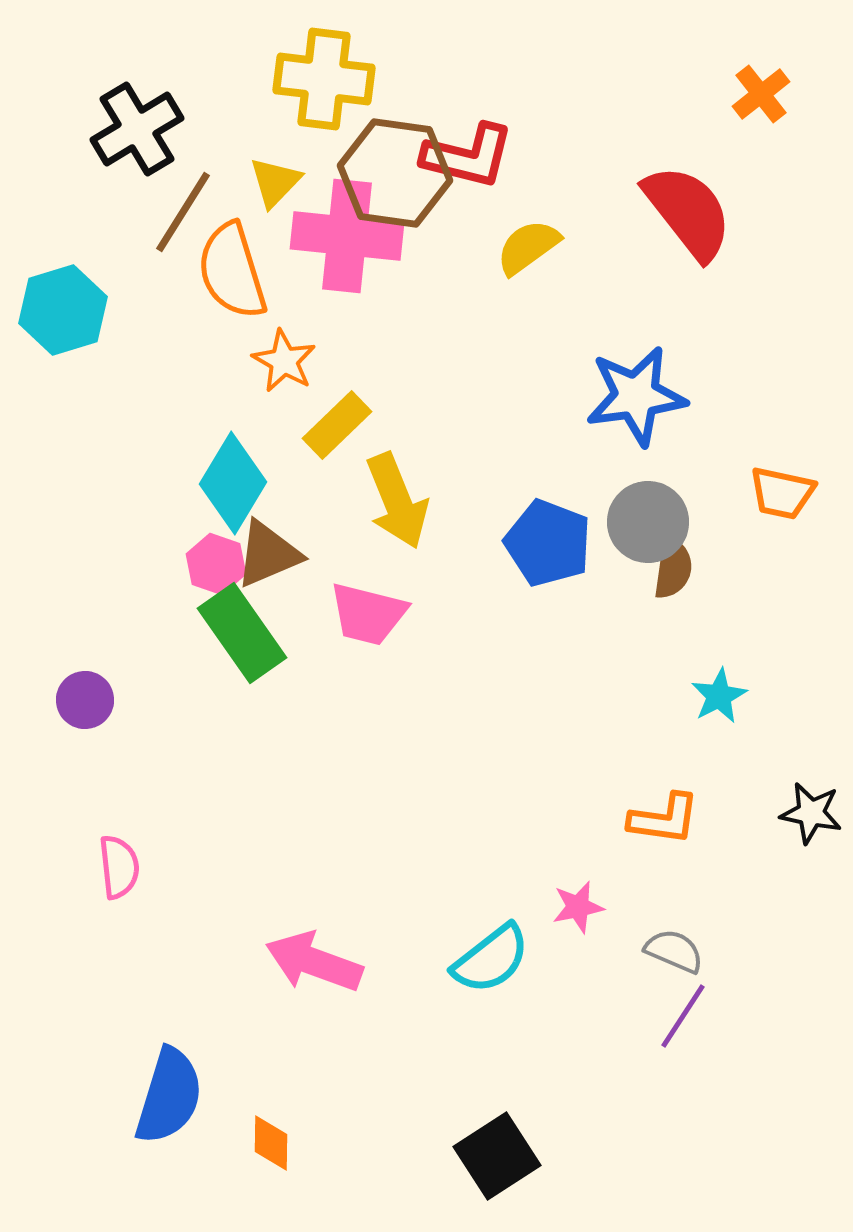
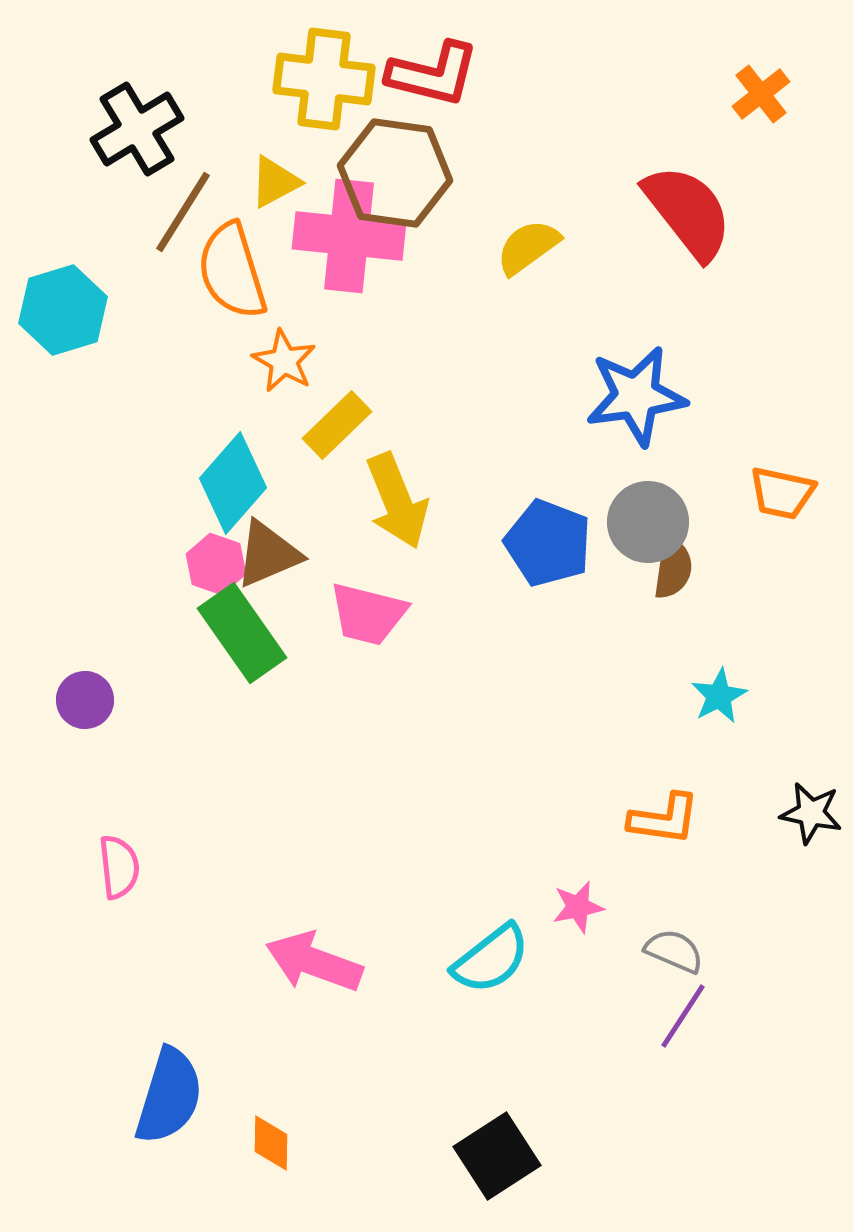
red L-shape: moved 35 px left, 82 px up
yellow triangle: rotated 18 degrees clockwise
pink cross: moved 2 px right
cyan diamond: rotated 10 degrees clockwise
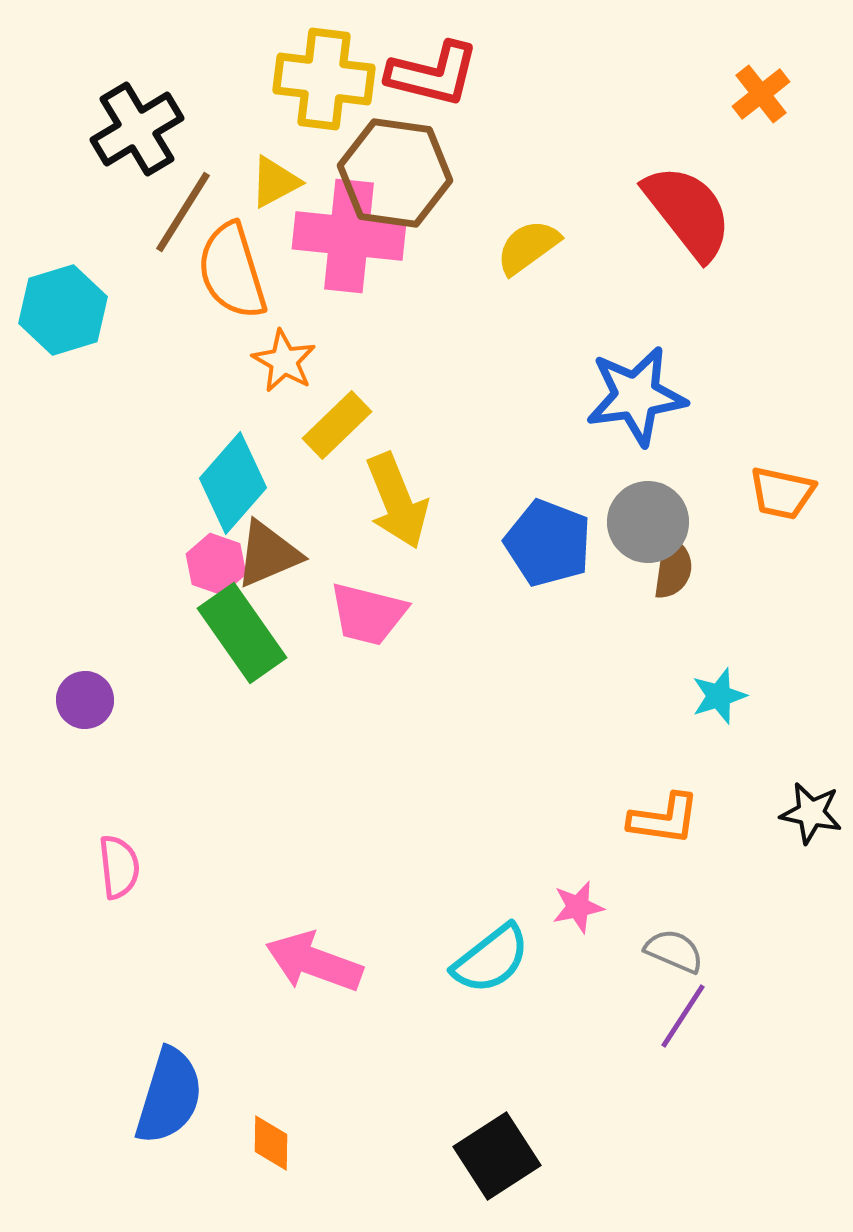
cyan star: rotated 10 degrees clockwise
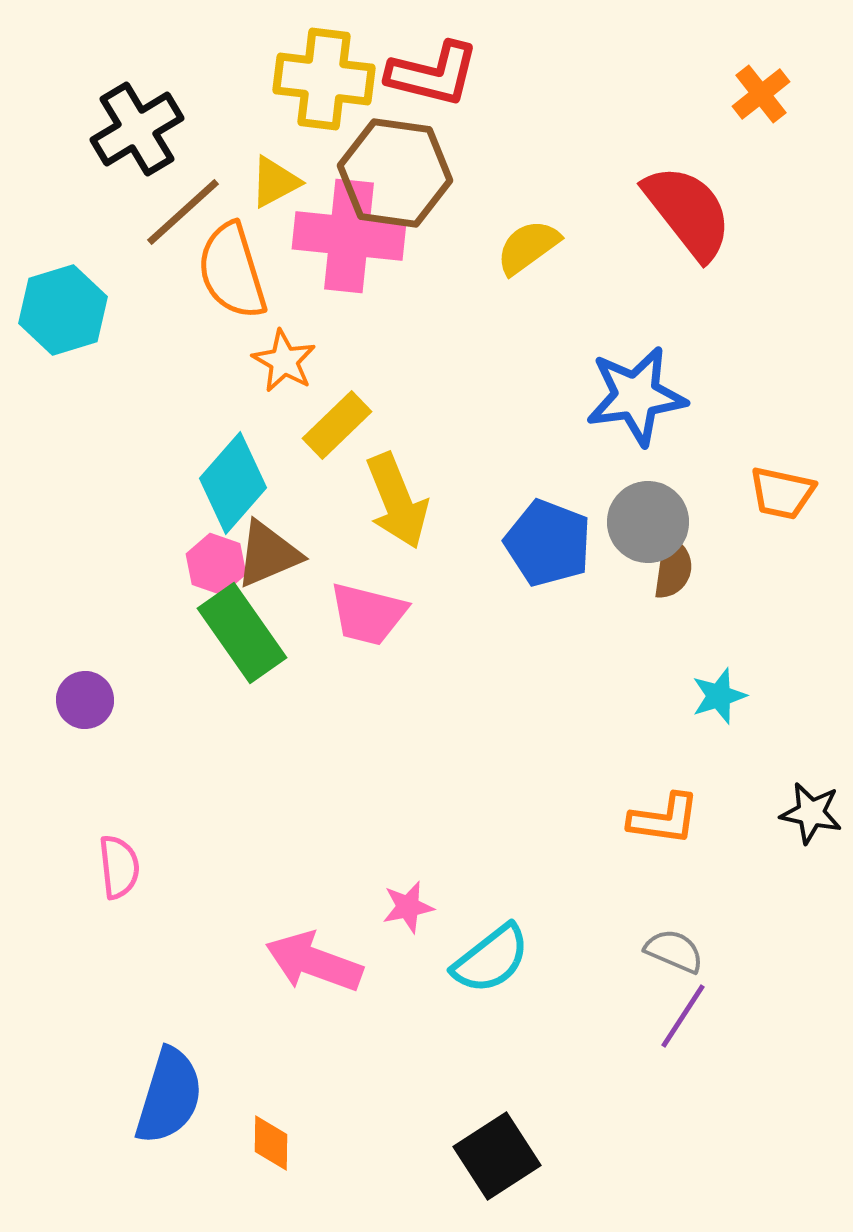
brown line: rotated 16 degrees clockwise
pink star: moved 170 px left
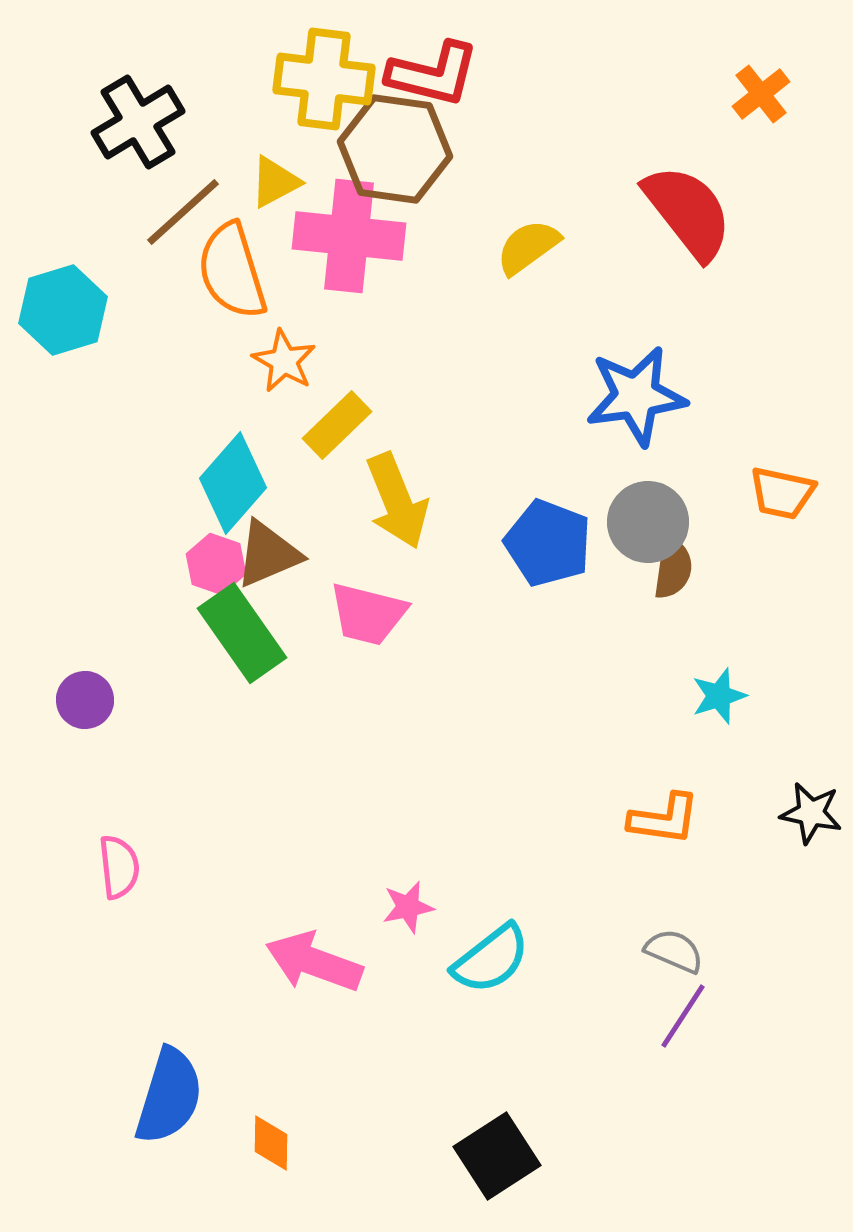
black cross: moved 1 px right, 7 px up
brown hexagon: moved 24 px up
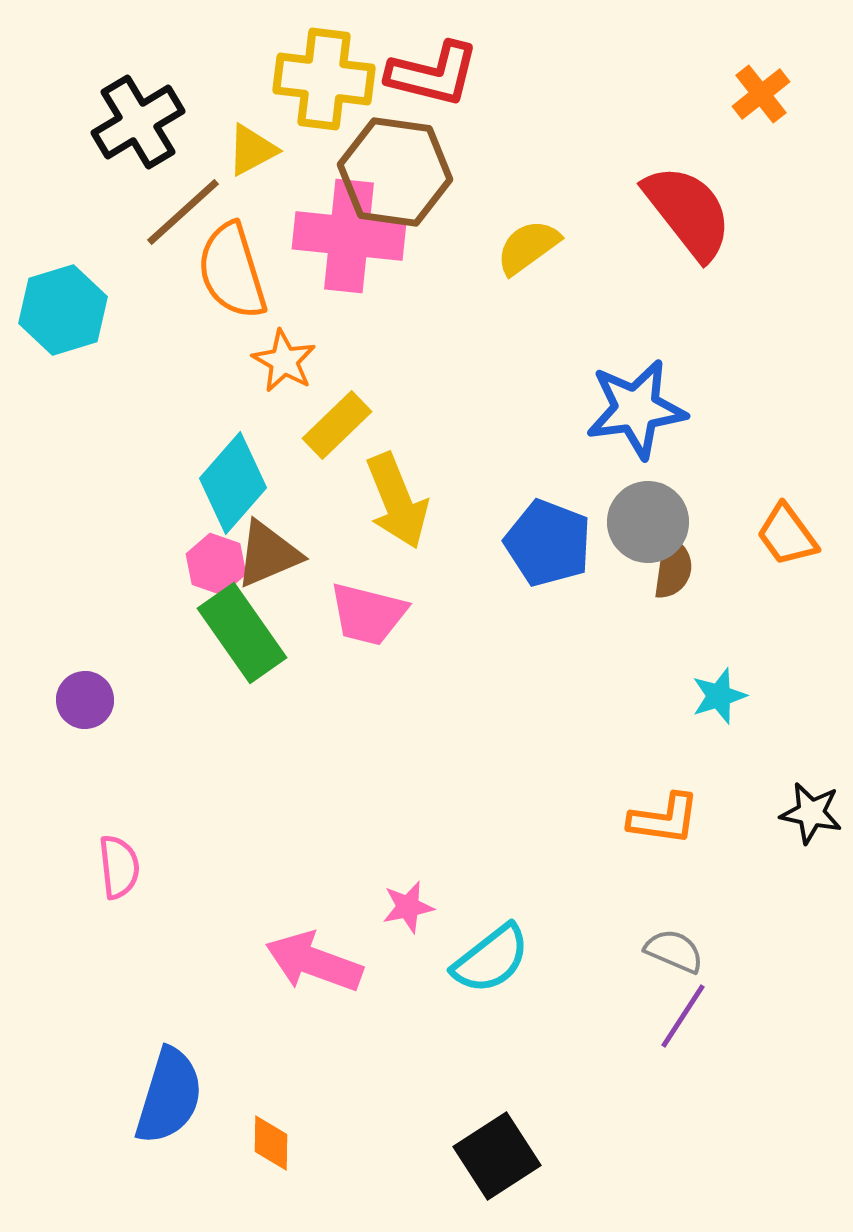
brown hexagon: moved 23 px down
yellow triangle: moved 23 px left, 32 px up
blue star: moved 13 px down
orange trapezoid: moved 5 px right, 42 px down; rotated 42 degrees clockwise
